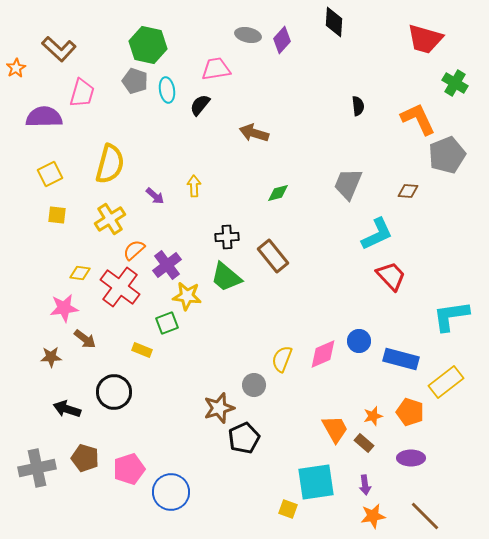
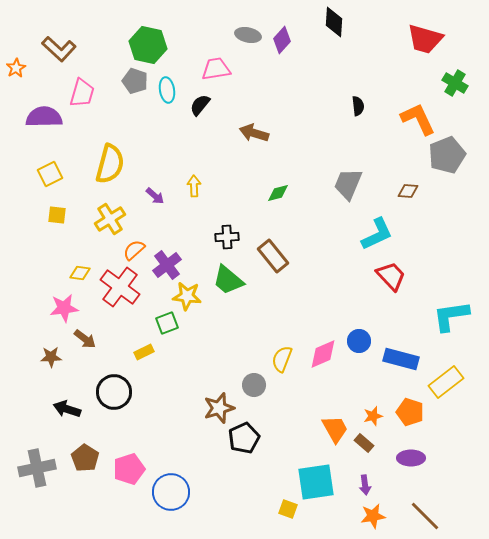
green trapezoid at (226, 277): moved 2 px right, 3 px down
yellow rectangle at (142, 350): moved 2 px right, 2 px down; rotated 48 degrees counterclockwise
brown pentagon at (85, 458): rotated 16 degrees clockwise
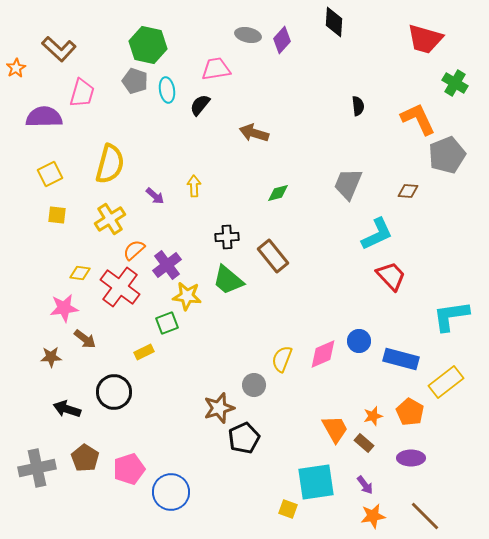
orange pentagon at (410, 412): rotated 12 degrees clockwise
purple arrow at (365, 485): rotated 30 degrees counterclockwise
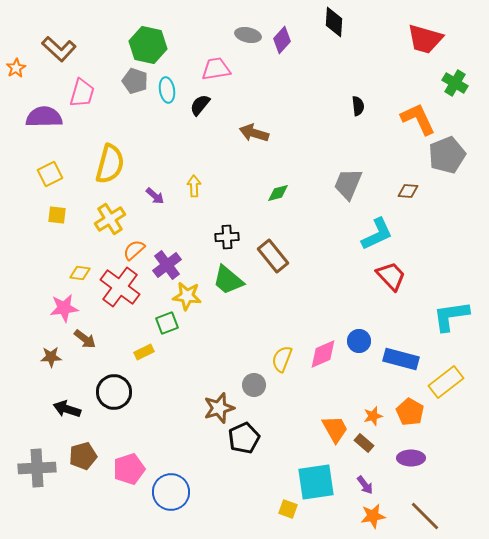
brown pentagon at (85, 458): moved 2 px left, 2 px up; rotated 24 degrees clockwise
gray cross at (37, 468): rotated 9 degrees clockwise
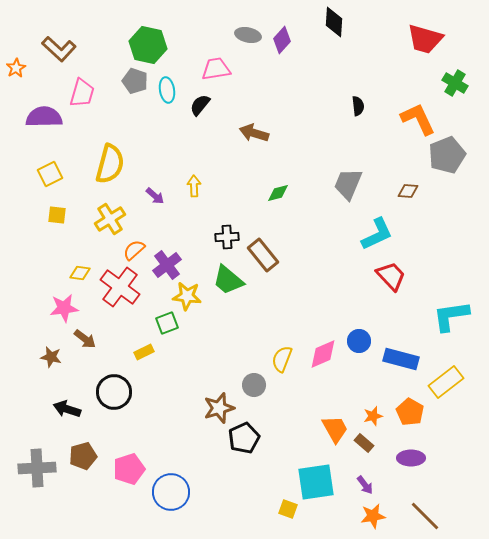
brown rectangle at (273, 256): moved 10 px left, 1 px up
brown star at (51, 357): rotated 15 degrees clockwise
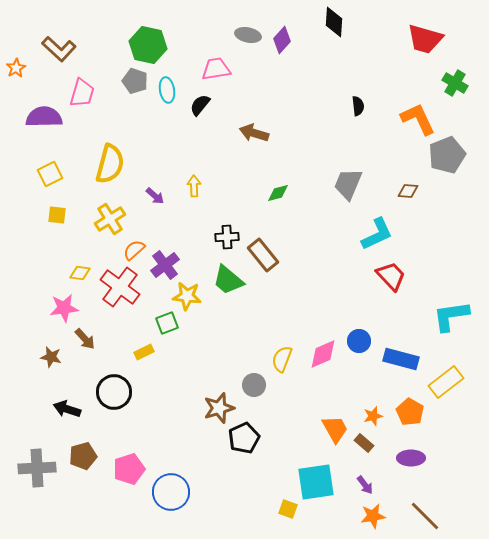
purple cross at (167, 265): moved 2 px left
brown arrow at (85, 339): rotated 10 degrees clockwise
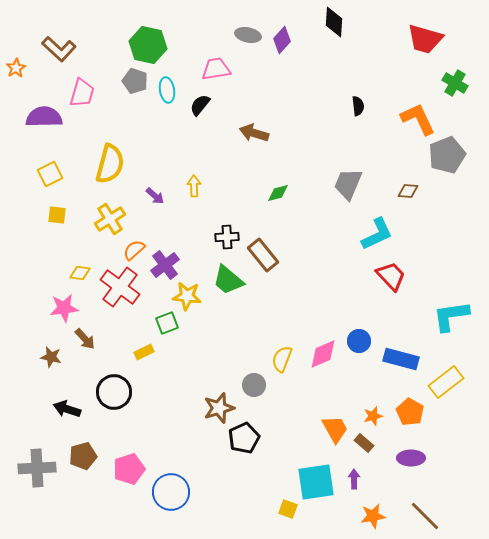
purple arrow at (365, 485): moved 11 px left, 6 px up; rotated 144 degrees counterclockwise
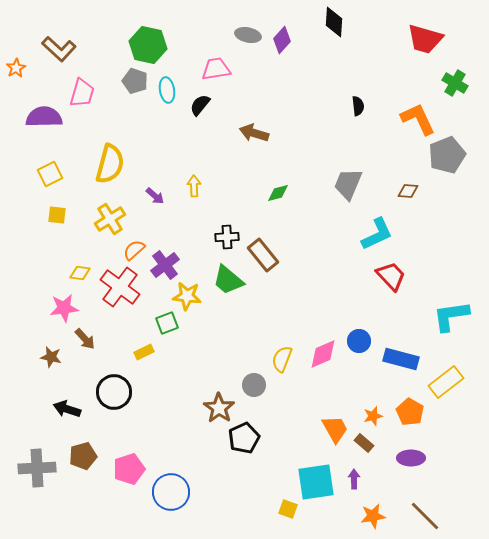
brown star at (219, 408): rotated 20 degrees counterclockwise
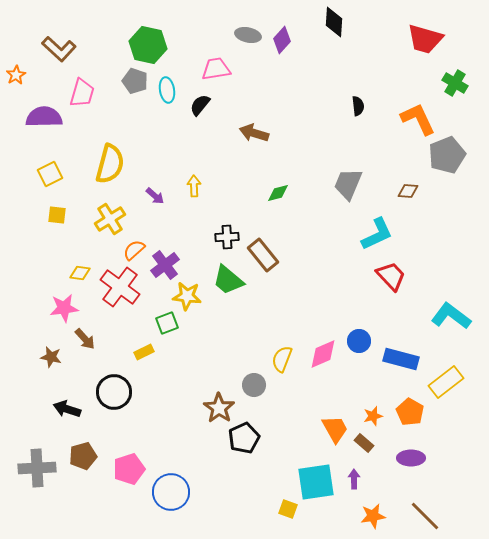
orange star at (16, 68): moved 7 px down
cyan L-shape at (451, 316): rotated 45 degrees clockwise
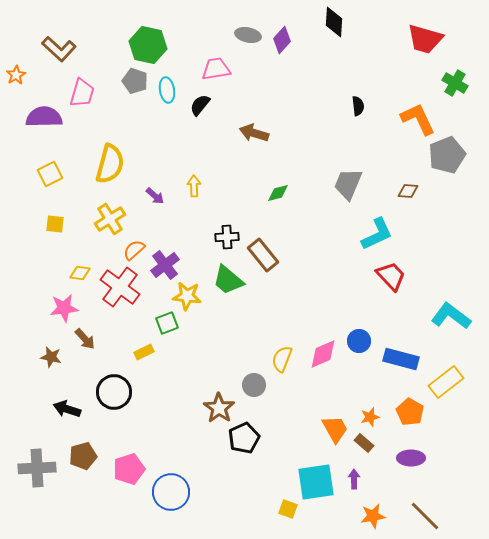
yellow square at (57, 215): moved 2 px left, 9 px down
orange star at (373, 416): moved 3 px left, 1 px down
